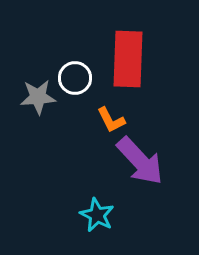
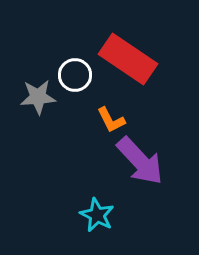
red rectangle: rotated 58 degrees counterclockwise
white circle: moved 3 px up
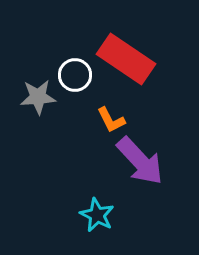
red rectangle: moved 2 px left
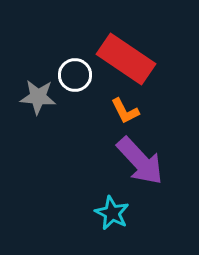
gray star: rotated 9 degrees clockwise
orange L-shape: moved 14 px right, 9 px up
cyan star: moved 15 px right, 2 px up
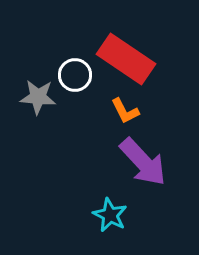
purple arrow: moved 3 px right, 1 px down
cyan star: moved 2 px left, 2 px down
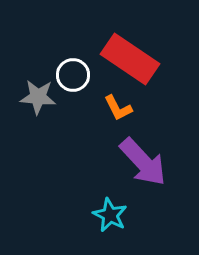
red rectangle: moved 4 px right
white circle: moved 2 px left
orange L-shape: moved 7 px left, 3 px up
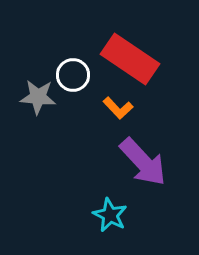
orange L-shape: rotated 16 degrees counterclockwise
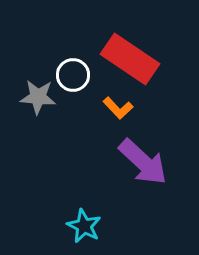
purple arrow: rotated 4 degrees counterclockwise
cyan star: moved 26 px left, 11 px down
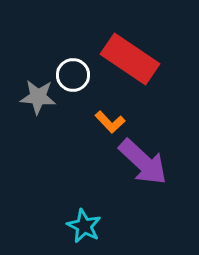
orange L-shape: moved 8 px left, 14 px down
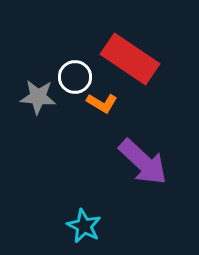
white circle: moved 2 px right, 2 px down
orange L-shape: moved 8 px left, 19 px up; rotated 16 degrees counterclockwise
